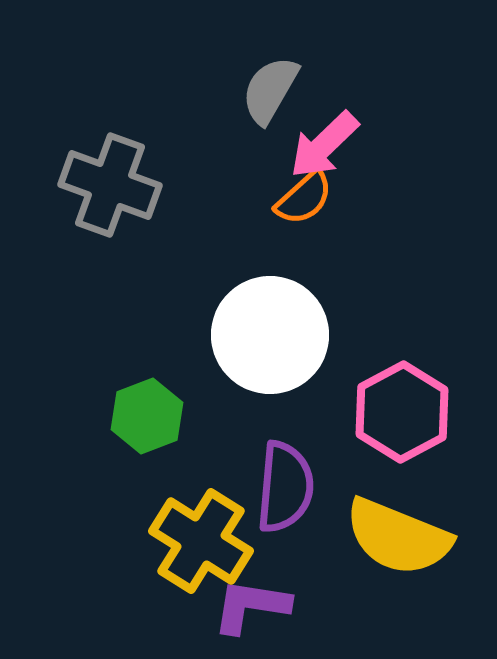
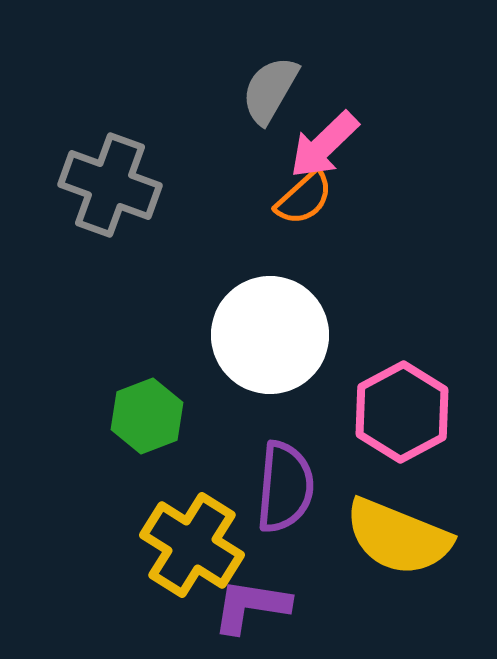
yellow cross: moved 9 px left, 4 px down
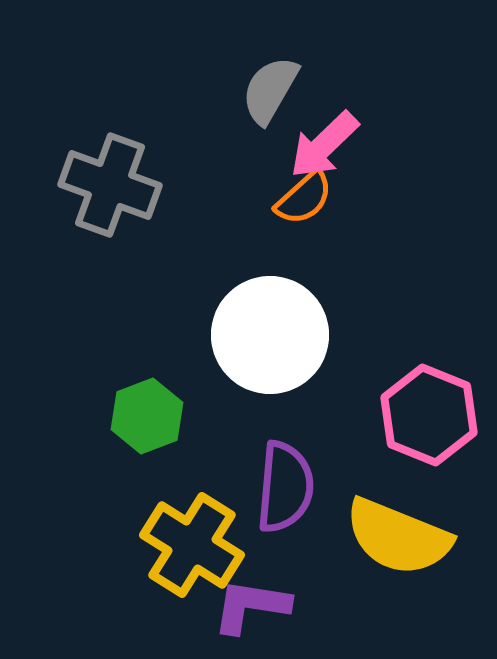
pink hexagon: moved 27 px right, 3 px down; rotated 10 degrees counterclockwise
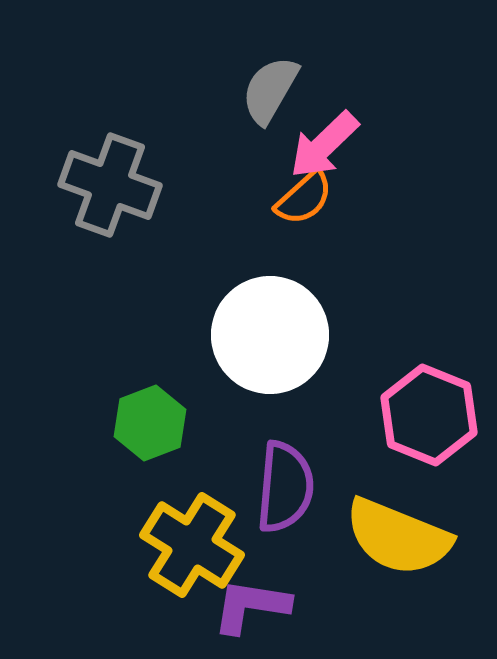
green hexagon: moved 3 px right, 7 px down
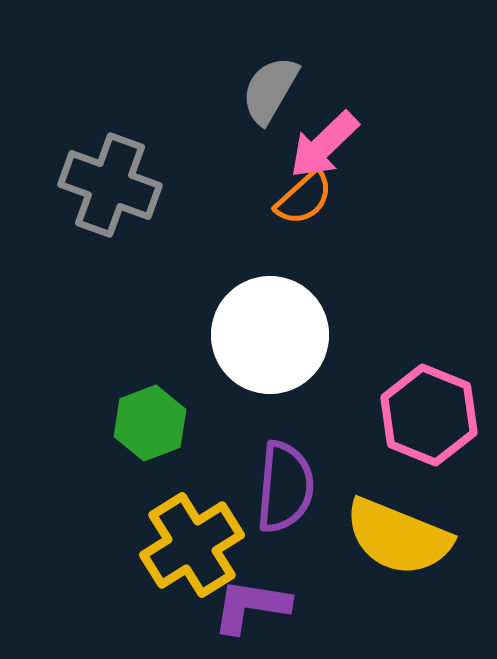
yellow cross: rotated 26 degrees clockwise
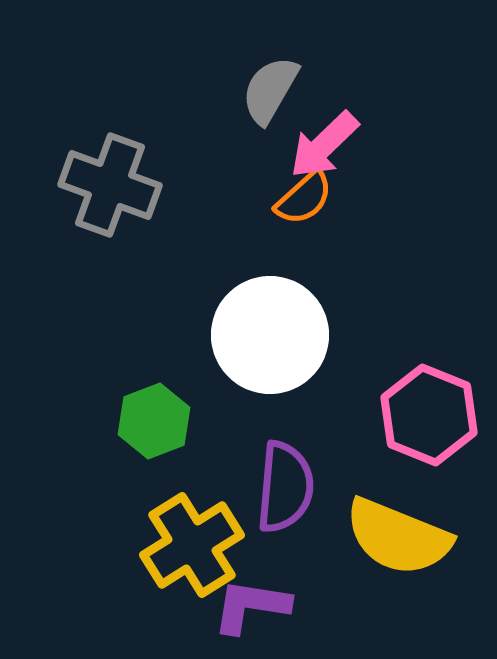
green hexagon: moved 4 px right, 2 px up
